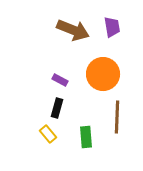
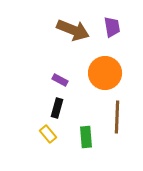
orange circle: moved 2 px right, 1 px up
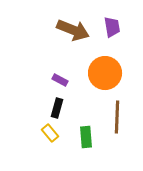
yellow rectangle: moved 2 px right, 1 px up
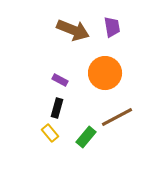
brown line: rotated 60 degrees clockwise
green rectangle: rotated 45 degrees clockwise
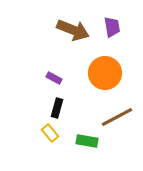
purple rectangle: moved 6 px left, 2 px up
green rectangle: moved 1 px right, 4 px down; rotated 60 degrees clockwise
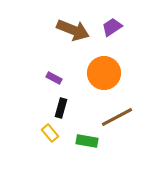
purple trapezoid: rotated 115 degrees counterclockwise
orange circle: moved 1 px left
black rectangle: moved 4 px right
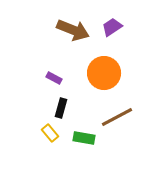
green rectangle: moved 3 px left, 3 px up
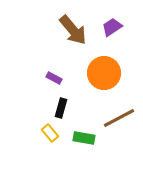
brown arrow: rotated 28 degrees clockwise
brown line: moved 2 px right, 1 px down
